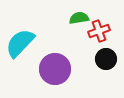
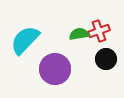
green semicircle: moved 16 px down
cyan semicircle: moved 5 px right, 3 px up
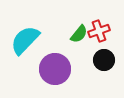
green semicircle: rotated 138 degrees clockwise
black circle: moved 2 px left, 1 px down
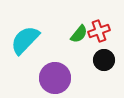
purple circle: moved 9 px down
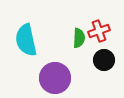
green semicircle: moved 4 px down; rotated 36 degrees counterclockwise
cyan semicircle: moved 1 px right; rotated 56 degrees counterclockwise
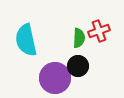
black circle: moved 26 px left, 6 px down
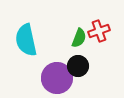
green semicircle: rotated 18 degrees clockwise
purple circle: moved 2 px right
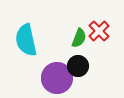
red cross: rotated 25 degrees counterclockwise
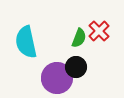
cyan semicircle: moved 2 px down
black circle: moved 2 px left, 1 px down
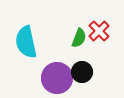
black circle: moved 6 px right, 5 px down
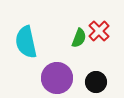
black circle: moved 14 px right, 10 px down
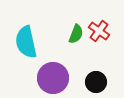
red cross: rotated 10 degrees counterclockwise
green semicircle: moved 3 px left, 4 px up
purple circle: moved 4 px left
